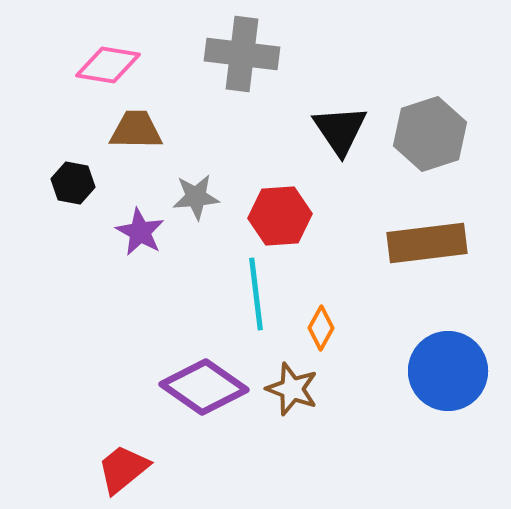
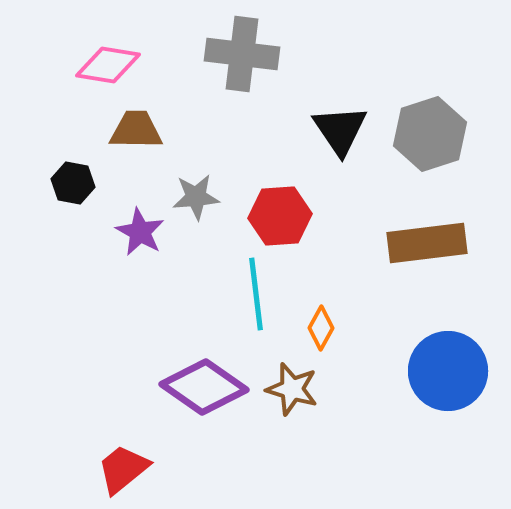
brown star: rotated 4 degrees counterclockwise
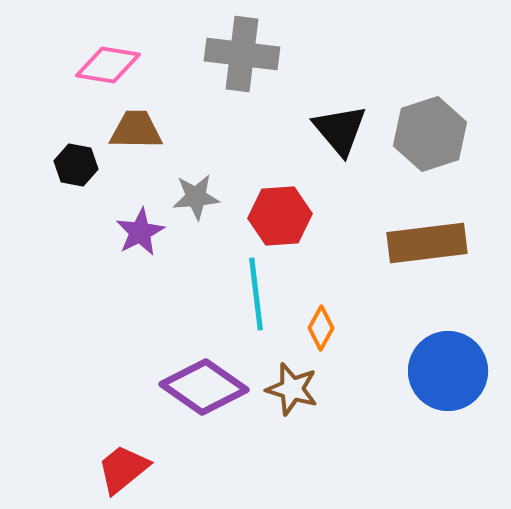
black triangle: rotated 6 degrees counterclockwise
black hexagon: moved 3 px right, 18 px up
purple star: rotated 15 degrees clockwise
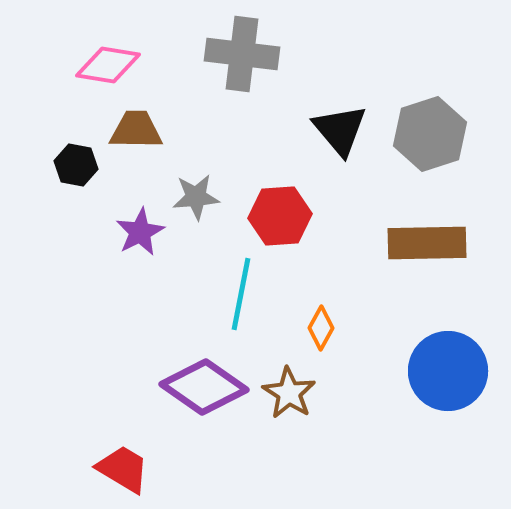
brown rectangle: rotated 6 degrees clockwise
cyan line: moved 15 px left; rotated 18 degrees clockwise
brown star: moved 3 px left, 4 px down; rotated 16 degrees clockwise
red trapezoid: rotated 70 degrees clockwise
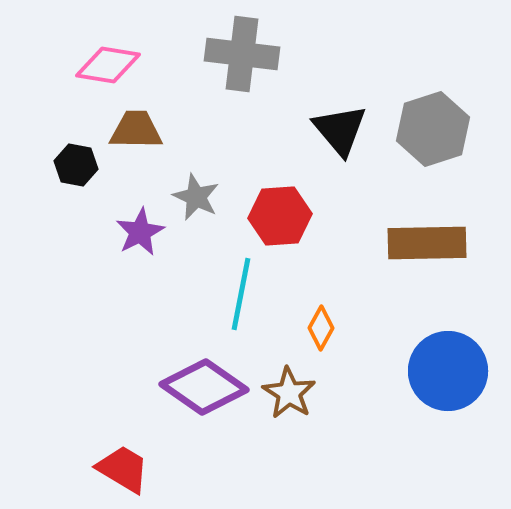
gray hexagon: moved 3 px right, 5 px up
gray star: rotated 30 degrees clockwise
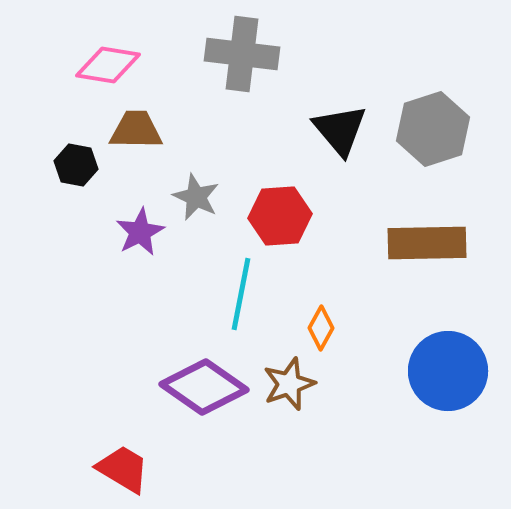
brown star: moved 9 px up; rotated 20 degrees clockwise
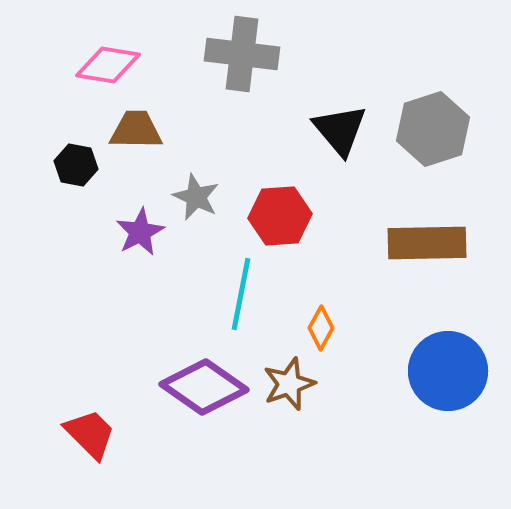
red trapezoid: moved 33 px left, 35 px up; rotated 14 degrees clockwise
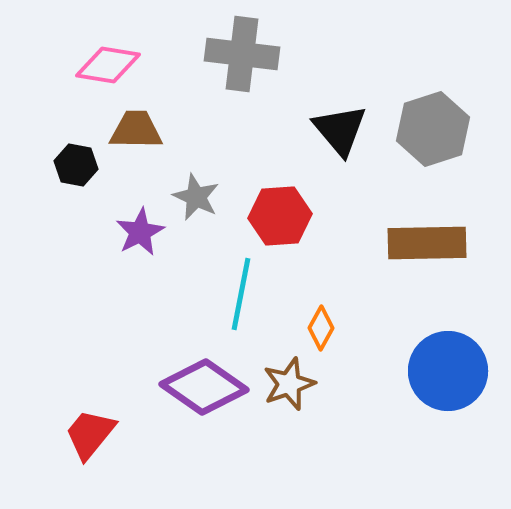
red trapezoid: rotated 96 degrees counterclockwise
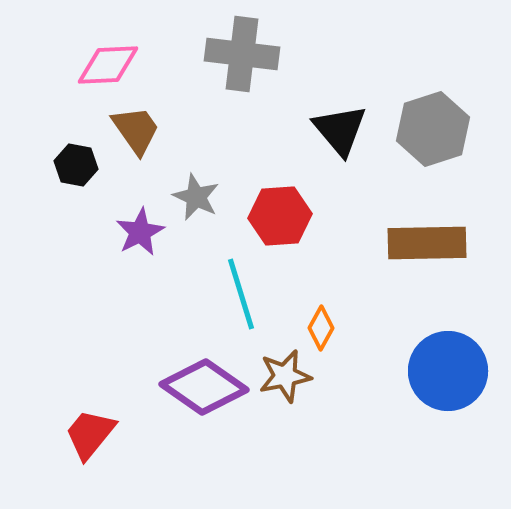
pink diamond: rotated 12 degrees counterclockwise
brown trapezoid: rotated 54 degrees clockwise
cyan line: rotated 28 degrees counterclockwise
brown star: moved 4 px left, 8 px up; rotated 8 degrees clockwise
